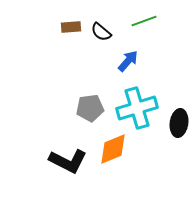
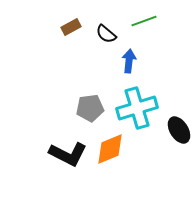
brown rectangle: rotated 24 degrees counterclockwise
black semicircle: moved 5 px right, 2 px down
blue arrow: moved 1 px right; rotated 35 degrees counterclockwise
black ellipse: moved 7 px down; rotated 40 degrees counterclockwise
orange diamond: moved 3 px left
black L-shape: moved 7 px up
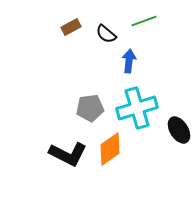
orange diamond: rotated 12 degrees counterclockwise
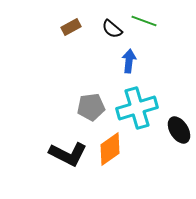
green line: rotated 40 degrees clockwise
black semicircle: moved 6 px right, 5 px up
gray pentagon: moved 1 px right, 1 px up
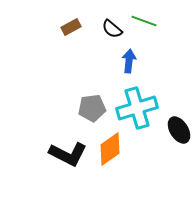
gray pentagon: moved 1 px right, 1 px down
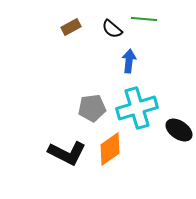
green line: moved 2 px up; rotated 15 degrees counterclockwise
black ellipse: rotated 24 degrees counterclockwise
black L-shape: moved 1 px left, 1 px up
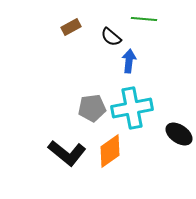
black semicircle: moved 1 px left, 8 px down
cyan cross: moved 5 px left; rotated 6 degrees clockwise
black ellipse: moved 4 px down
orange diamond: moved 2 px down
black L-shape: rotated 12 degrees clockwise
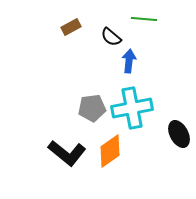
black ellipse: rotated 28 degrees clockwise
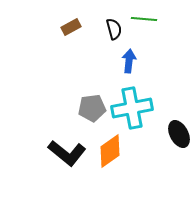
black semicircle: moved 3 px right, 8 px up; rotated 145 degrees counterclockwise
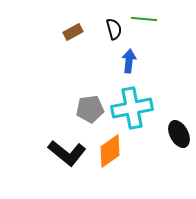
brown rectangle: moved 2 px right, 5 px down
gray pentagon: moved 2 px left, 1 px down
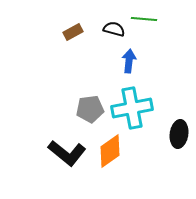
black semicircle: rotated 60 degrees counterclockwise
black ellipse: rotated 36 degrees clockwise
